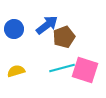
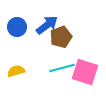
blue circle: moved 3 px right, 2 px up
brown pentagon: moved 3 px left
pink square: moved 2 px down
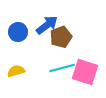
blue circle: moved 1 px right, 5 px down
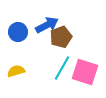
blue arrow: rotated 10 degrees clockwise
cyan line: rotated 45 degrees counterclockwise
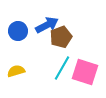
blue circle: moved 1 px up
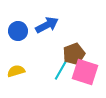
brown pentagon: moved 13 px right, 17 px down
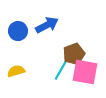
pink square: rotated 8 degrees counterclockwise
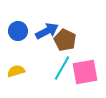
blue arrow: moved 6 px down
brown pentagon: moved 9 px left, 14 px up; rotated 25 degrees counterclockwise
pink square: rotated 20 degrees counterclockwise
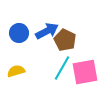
blue circle: moved 1 px right, 2 px down
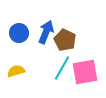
blue arrow: moved 1 px left, 1 px down; rotated 40 degrees counterclockwise
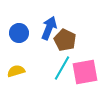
blue arrow: moved 3 px right, 4 px up
